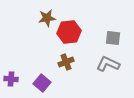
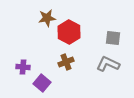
red hexagon: rotated 25 degrees counterclockwise
purple cross: moved 12 px right, 12 px up
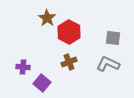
brown star: rotated 30 degrees counterclockwise
brown cross: moved 3 px right
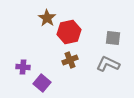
red hexagon: rotated 20 degrees clockwise
brown cross: moved 1 px right, 2 px up
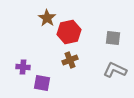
gray L-shape: moved 7 px right, 6 px down
purple square: rotated 30 degrees counterclockwise
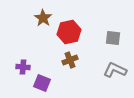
brown star: moved 4 px left
purple square: rotated 12 degrees clockwise
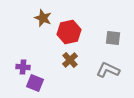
brown star: rotated 12 degrees counterclockwise
brown cross: rotated 21 degrees counterclockwise
gray L-shape: moved 7 px left
purple square: moved 7 px left
